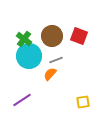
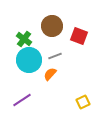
brown circle: moved 10 px up
cyan circle: moved 4 px down
gray line: moved 1 px left, 4 px up
yellow square: rotated 16 degrees counterclockwise
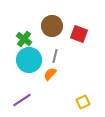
red square: moved 2 px up
gray line: rotated 56 degrees counterclockwise
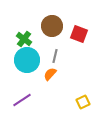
cyan circle: moved 2 px left
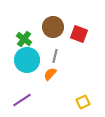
brown circle: moved 1 px right, 1 px down
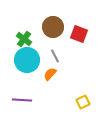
gray line: rotated 40 degrees counterclockwise
purple line: rotated 36 degrees clockwise
